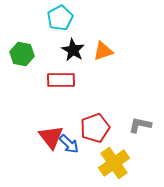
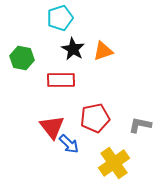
cyan pentagon: rotated 10 degrees clockwise
black star: moved 1 px up
green hexagon: moved 4 px down
red pentagon: moved 10 px up; rotated 8 degrees clockwise
red triangle: moved 1 px right, 10 px up
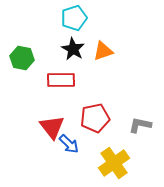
cyan pentagon: moved 14 px right
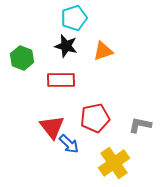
black star: moved 7 px left, 3 px up; rotated 15 degrees counterclockwise
green hexagon: rotated 10 degrees clockwise
